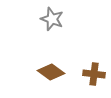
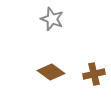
brown cross: rotated 20 degrees counterclockwise
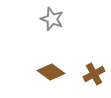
brown cross: rotated 15 degrees counterclockwise
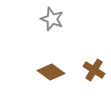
brown cross: moved 4 px up; rotated 30 degrees counterclockwise
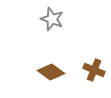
brown cross: rotated 10 degrees counterclockwise
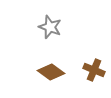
gray star: moved 2 px left, 8 px down
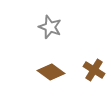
brown cross: rotated 10 degrees clockwise
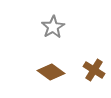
gray star: moved 3 px right; rotated 20 degrees clockwise
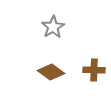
brown cross: rotated 30 degrees counterclockwise
